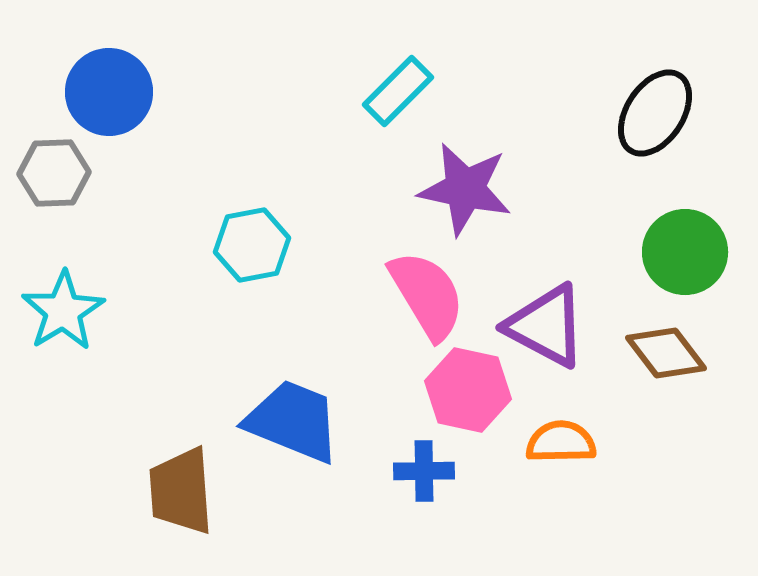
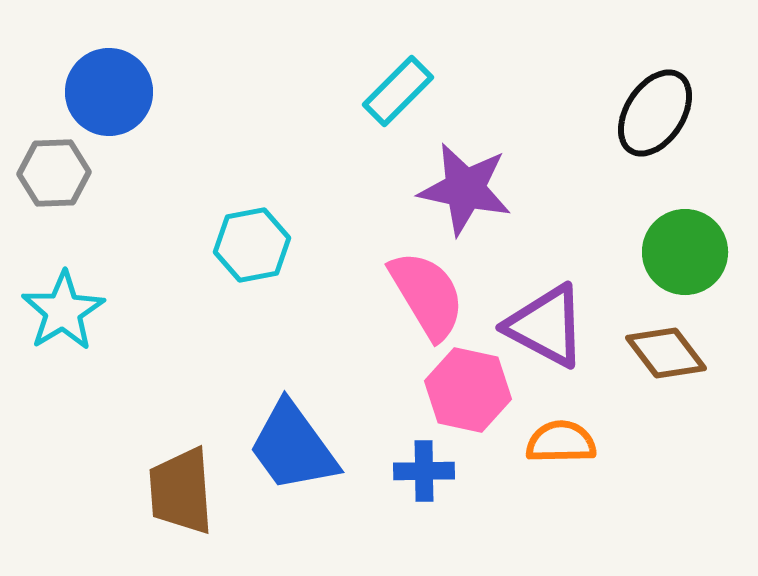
blue trapezoid: moved 26 px down; rotated 148 degrees counterclockwise
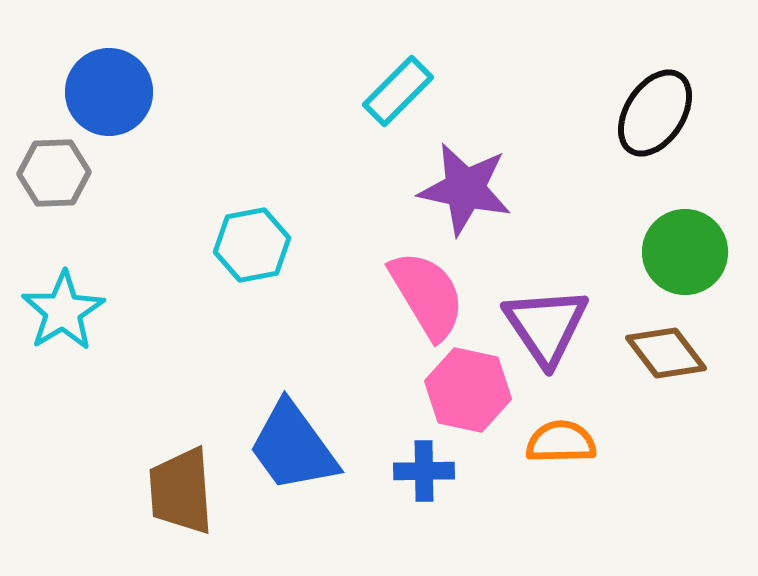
purple triangle: rotated 28 degrees clockwise
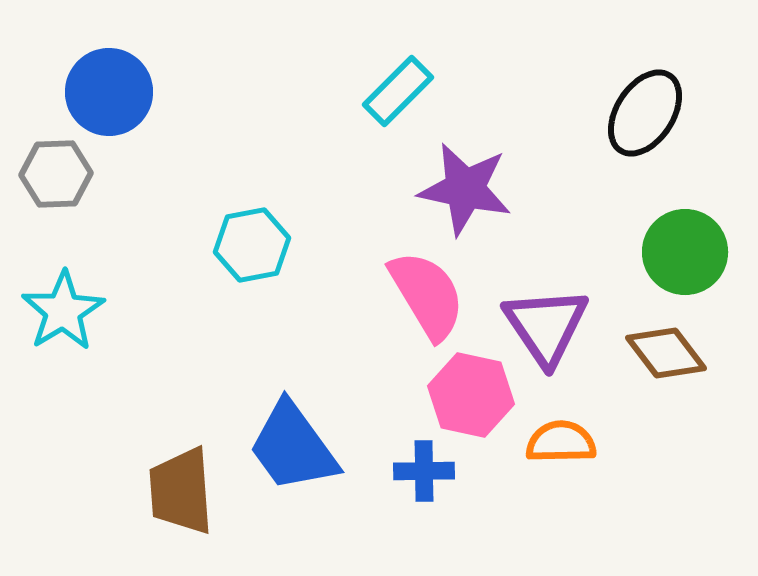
black ellipse: moved 10 px left
gray hexagon: moved 2 px right, 1 px down
pink hexagon: moved 3 px right, 5 px down
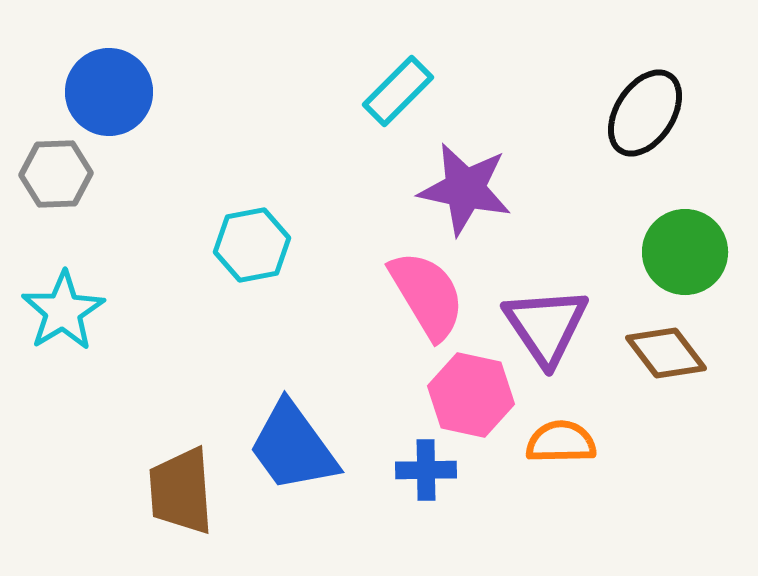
blue cross: moved 2 px right, 1 px up
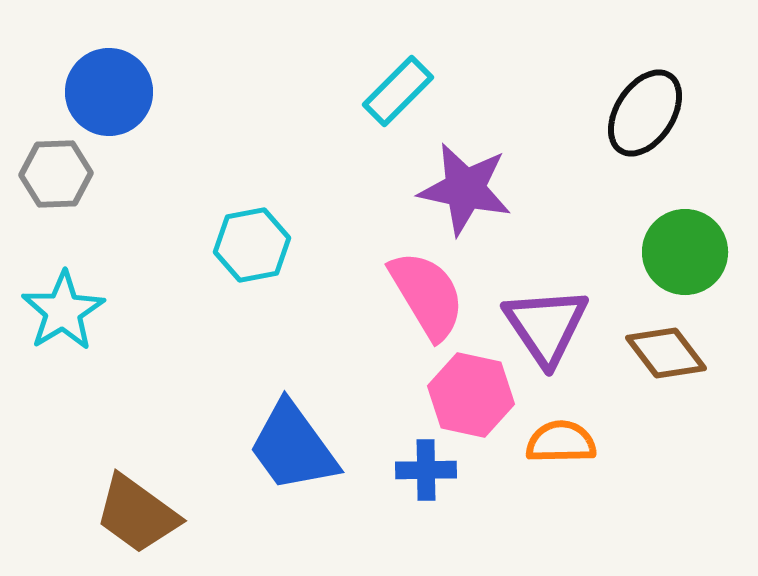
brown trapezoid: moved 44 px left, 23 px down; rotated 50 degrees counterclockwise
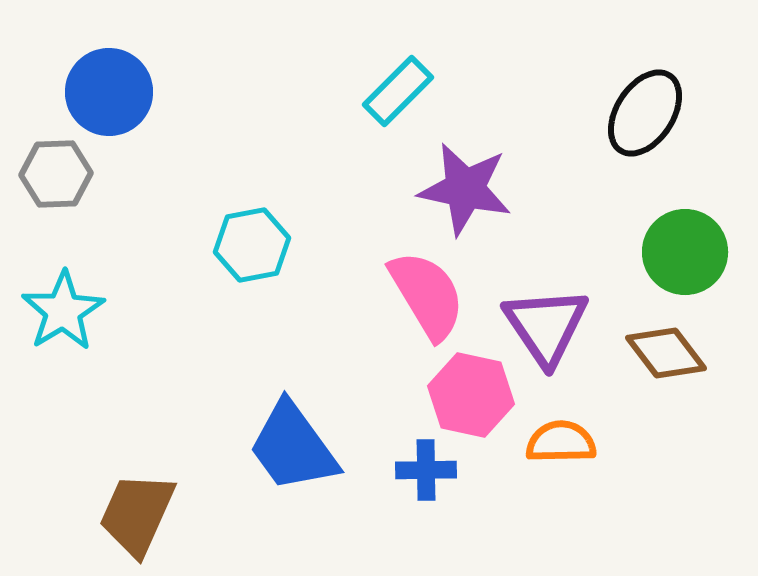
brown trapezoid: rotated 78 degrees clockwise
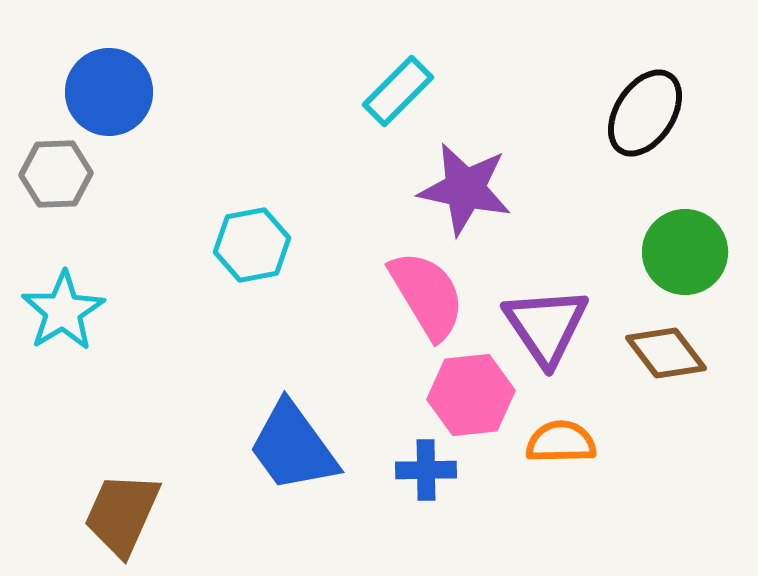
pink hexagon: rotated 18 degrees counterclockwise
brown trapezoid: moved 15 px left
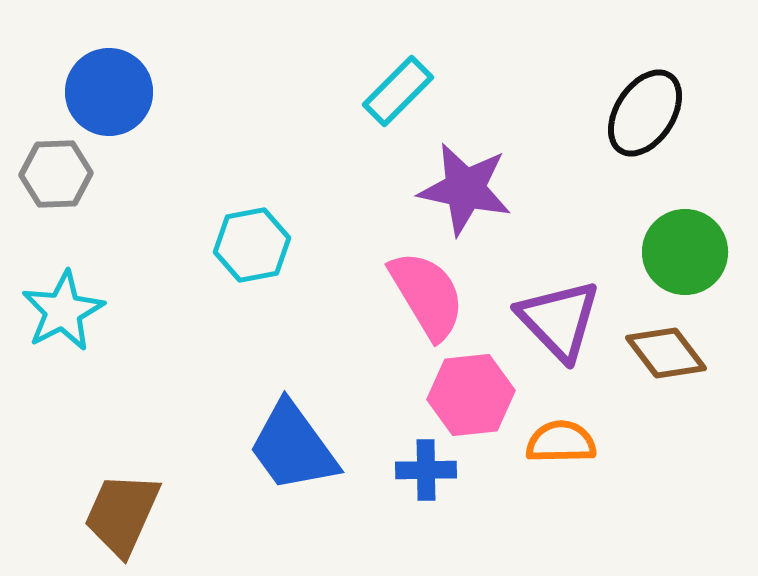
cyan star: rotated 4 degrees clockwise
purple triangle: moved 13 px right, 6 px up; rotated 10 degrees counterclockwise
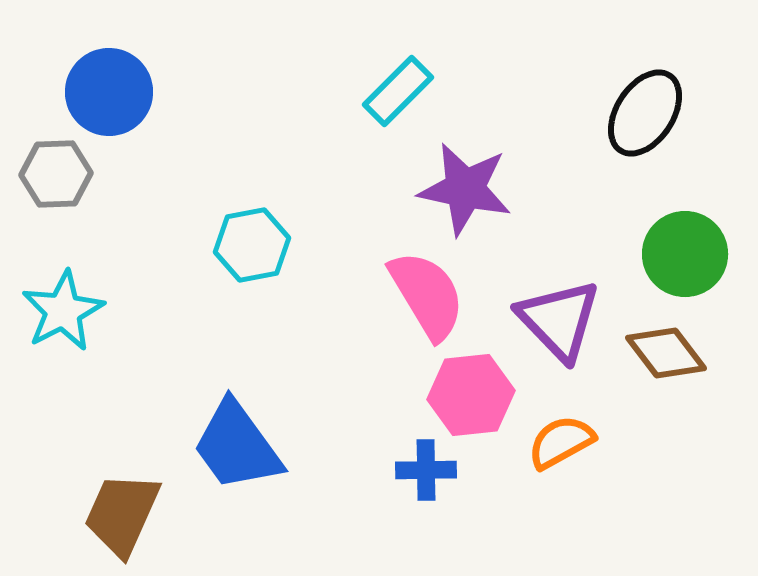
green circle: moved 2 px down
orange semicircle: rotated 28 degrees counterclockwise
blue trapezoid: moved 56 px left, 1 px up
